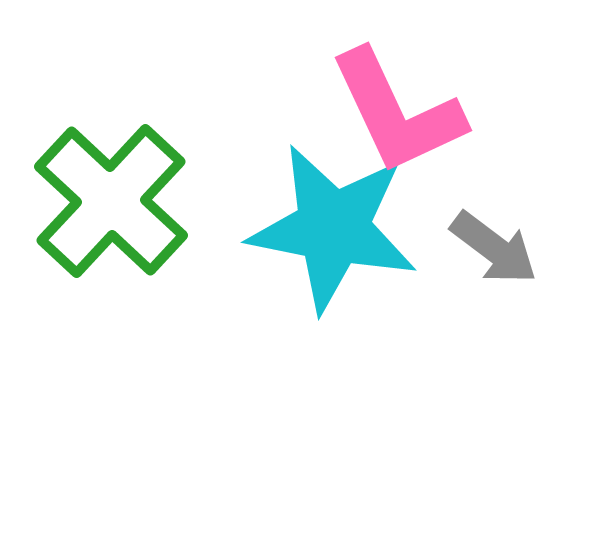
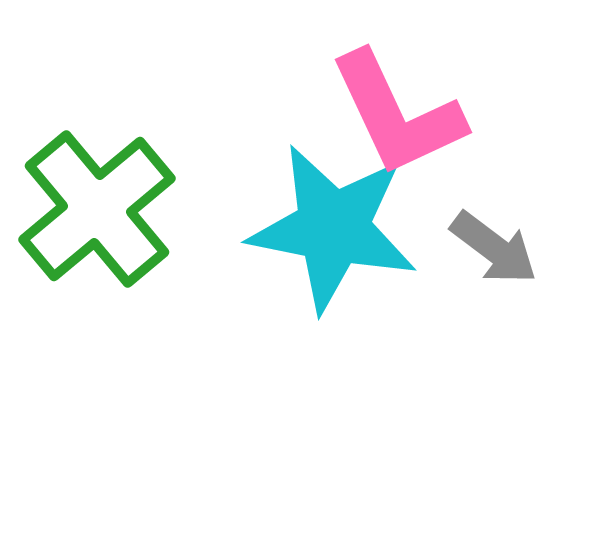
pink L-shape: moved 2 px down
green cross: moved 14 px left, 8 px down; rotated 7 degrees clockwise
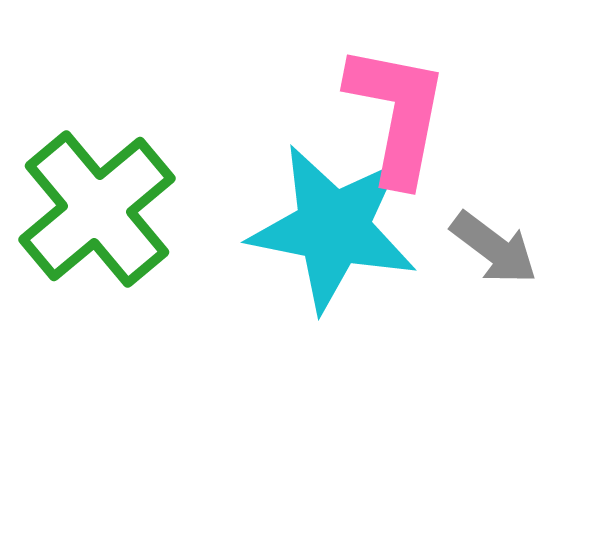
pink L-shape: rotated 144 degrees counterclockwise
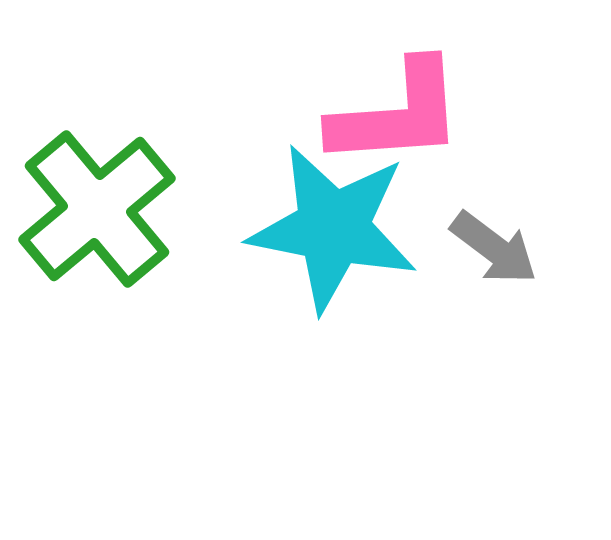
pink L-shape: rotated 75 degrees clockwise
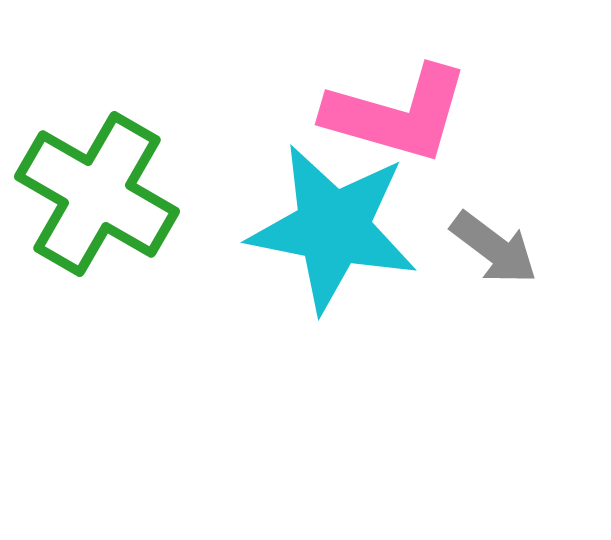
pink L-shape: rotated 20 degrees clockwise
green cross: moved 15 px up; rotated 20 degrees counterclockwise
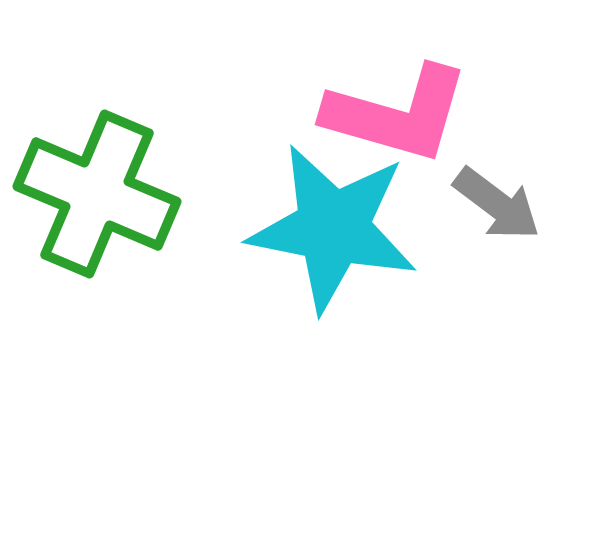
green cross: rotated 7 degrees counterclockwise
gray arrow: moved 3 px right, 44 px up
